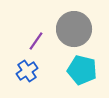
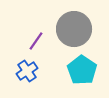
cyan pentagon: rotated 20 degrees clockwise
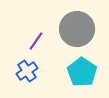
gray circle: moved 3 px right
cyan pentagon: moved 2 px down
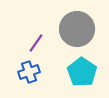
purple line: moved 2 px down
blue cross: moved 2 px right, 1 px down; rotated 15 degrees clockwise
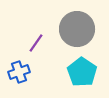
blue cross: moved 10 px left
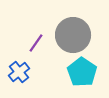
gray circle: moved 4 px left, 6 px down
blue cross: rotated 20 degrees counterclockwise
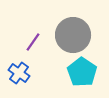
purple line: moved 3 px left, 1 px up
blue cross: moved 1 px down; rotated 15 degrees counterclockwise
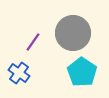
gray circle: moved 2 px up
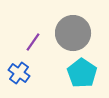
cyan pentagon: moved 1 px down
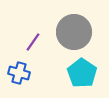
gray circle: moved 1 px right, 1 px up
blue cross: rotated 20 degrees counterclockwise
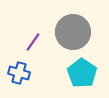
gray circle: moved 1 px left
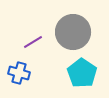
purple line: rotated 24 degrees clockwise
